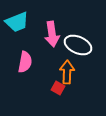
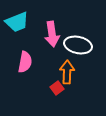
white ellipse: rotated 12 degrees counterclockwise
red square: moved 1 px left; rotated 24 degrees clockwise
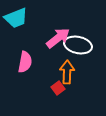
cyan trapezoid: moved 1 px left, 4 px up
pink arrow: moved 6 px right, 4 px down; rotated 120 degrees counterclockwise
red square: moved 1 px right
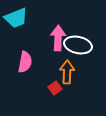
pink arrow: rotated 50 degrees counterclockwise
red square: moved 3 px left
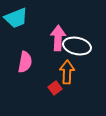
white ellipse: moved 1 px left, 1 px down
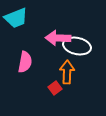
pink arrow: rotated 90 degrees counterclockwise
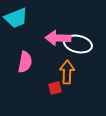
white ellipse: moved 1 px right, 2 px up
red square: rotated 24 degrees clockwise
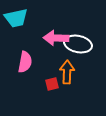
cyan trapezoid: rotated 10 degrees clockwise
pink arrow: moved 2 px left
red square: moved 3 px left, 4 px up
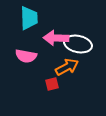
cyan trapezoid: moved 13 px right; rotated 80 degrees counterclockwise
pink semicircle: moved 1 px right, 6 px up; rotated 90 degrees clockwise
orange arrow: moved 5 px up; rotated 60 degrees clockwise
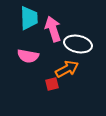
pink arrow: moved 3 px left, 9 px up; rotated 70 degrees clockwise
pink semicircle: moved 2 px right
orange arrow: moved 2 px down
